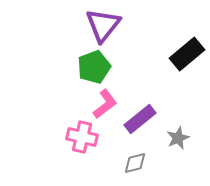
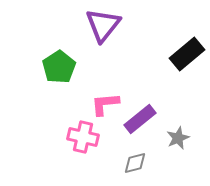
green pentagon: moved 35 px left; rotated 12 degrees counterclockwise
pink L-shape: rotated 148 degrees counterclockwise
pink cross: moved 1 px right
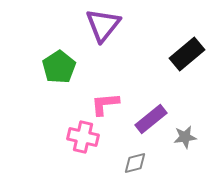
purple rectangle: moved 11 px right
gray star: moved 7 px right, 1 px up; rotated 15 degrees clockwise
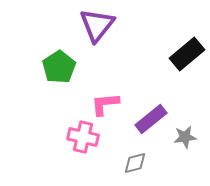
purple triangle: moved 6 px left
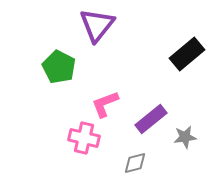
green pentagon: rotated 12 degrees counterclockwise
pink L-shape: rotated 16 degrees counterclockwise
pink cross: moved 1 px right, 1 px down
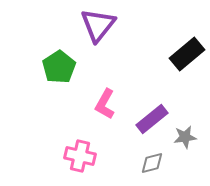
purple triangle: moved 1 px right
green pentagon: rotated 12 degrees clockwise
pink L-shape: rotated 40 degrees counterclockwise
purple rectangle: moved 1 px right
pink cross: moved 4 px left, 18 px down
gray diamond: moved 17 px right
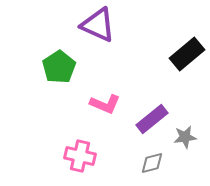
purple triangle: rotated 45 degrees counterclockwise
pink L-shape: rotated 96 degrees counterclockwise
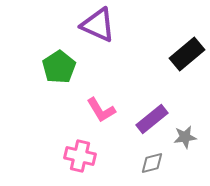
pink L-shape: moved 4 px left, 6 px down; rotated 36 degrees clockwise
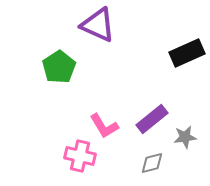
black rectangle: moved 1 px up; rotated 16 degrees clockwise
pink L-shape: moved 3 px right, 16 px down
